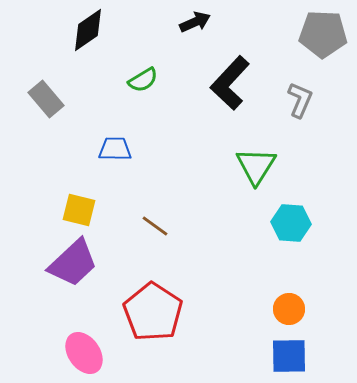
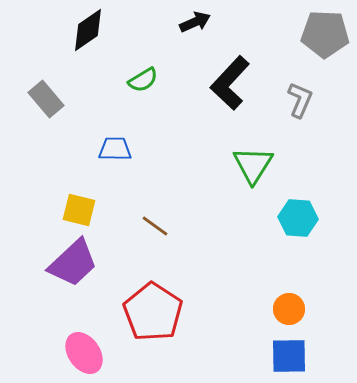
gray pentagon: moved 2 px right
green triangle: moved 3 px left, 1 px up
cyan hexagon: moved 7 px right, 5 px up
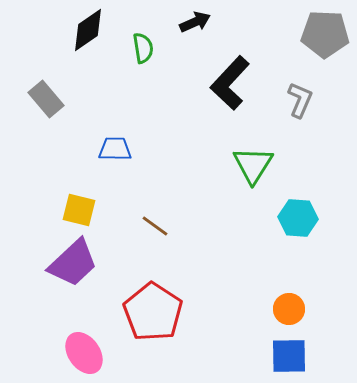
green semicircle: moved 32 px up; rotated 68 degrees counterclockwise
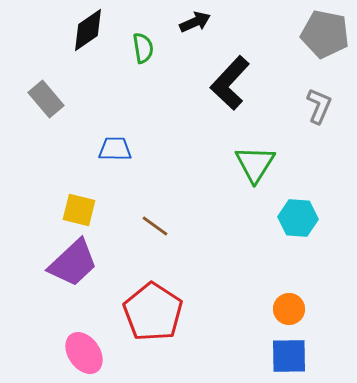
gray pentagon: rotated 9 degrees clockwise
gray L-shape: moved 19 px right, 6 px down
green triangle: moved 2 px right, 1 px up
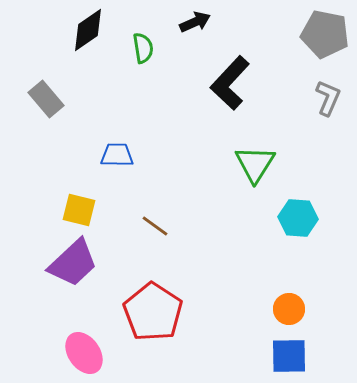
gray L-shape: moved 9 px right, 8 px up
blue trapezoid: moved 2 px right, 6 px down
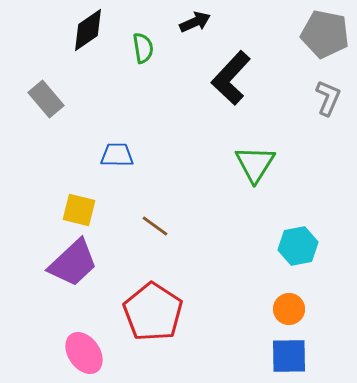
black L-shape: moved 1 px right, 5 px up
cyan hexagon: moved 28 px down; rotated 15 degrees counterclockwise
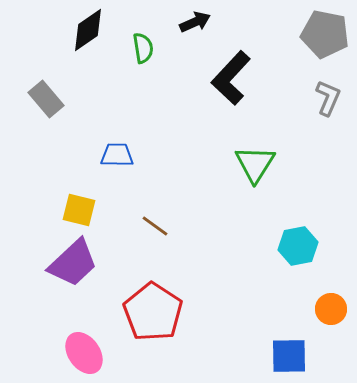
orange circle: moved 42 px right
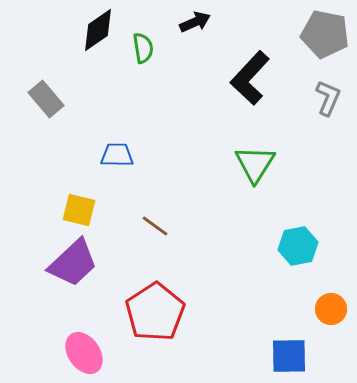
black diamond: moved 10 px right
black L-shape: moved 19 px right
red pentagon: moved 2 px right; rotated 6 degrees clockwise
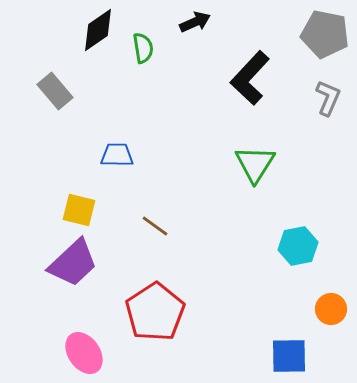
gray rectangle: moved 9 px right, 8 px up
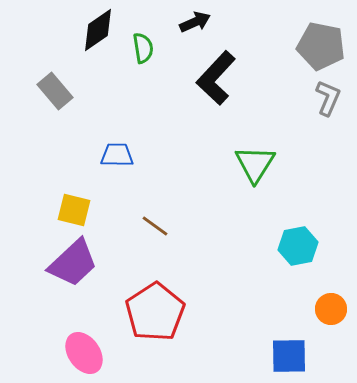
gray pentagon: moved 4 px left, 12 px down
black L-shape: moved 34 px left
yellow square: moved 5 px left
